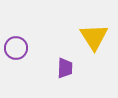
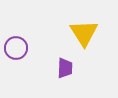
yellow triangle: moved 10 px left, 4 px up
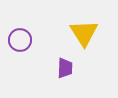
purple circle: moved 4 px right, 8 px up
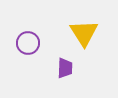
purple circle: moved 8 px right, 3 px down
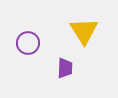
yellow triangle: moved 2 px up
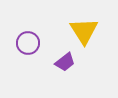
purple trapezoid: moved 6 px up; rotated 50 degrees clockwise
